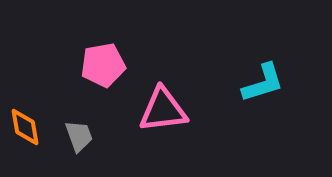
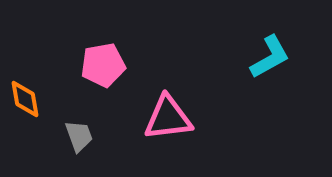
cyan L-shape: moved 7 px right, 26 px up; rotated 12 degrees counterclockwise
pink triangle: moved 5 px right, 8 px down
orange diamond: moved 28 px up
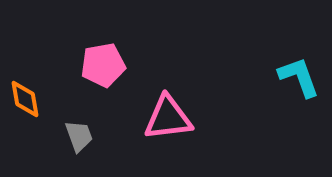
cyan L-shape: moved 29 px right, 20 px down; rotated 81 degrees counterclockwise
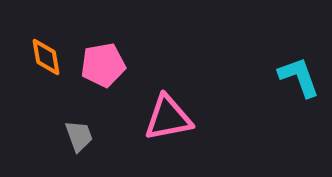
orange diamond: moved 21 px right, 42 px up
pink triangle: rotated 4 degrees counterclockwise
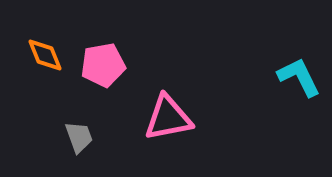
orange diamond: moved 1 px left, 2 px up; rotated 12 degrees counterclockwise
cyan L-shape: rotated 6 degrees counterclockwise
gray trapezoid: moved 1 px down
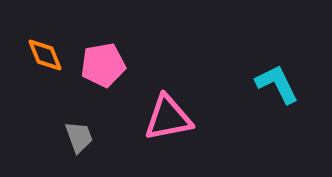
cyan L-shape: moved 22 px left, 7 px down
